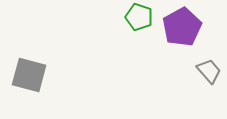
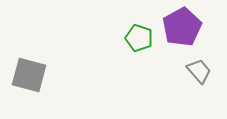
green pentagon: moved 21 px down
gray trapezoid: moved 10 px left
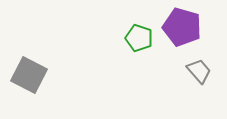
purple pentagon: rotated 27 degrees counterclockwise
gray square: rotated 12 degrees clockwise
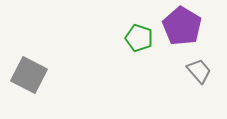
purple pentagon: moved 1 px up; rotated 15 degrees clockwise
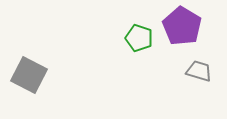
gray trapezoid: rotated 32 degrees counterclockwise
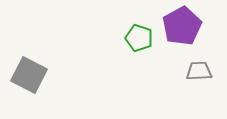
purple pentagon: rotated 12 degrees clockwise
gray trapezoid: rotated 20 degrees counterclockwise
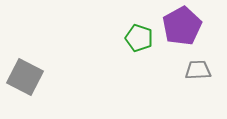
gray trapezoid: moved 1 px left, 1 px up
gray square: moved 4 px left, 2 px down
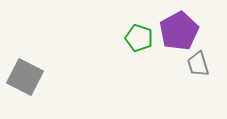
purple pentagon: moved 3 px left, 5 px down
gray trapezoid: moved 6 px up; rotated 104 degrees counterclockwise
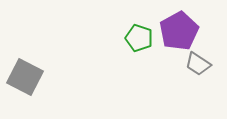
gray trapezoid: rotated 40 degrees counterclockwise
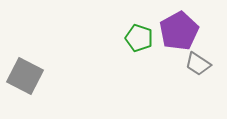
gray square: moved 1 px up
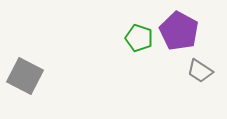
purple pentagon: rotated 15 degrees counterclockwise
gray trapezoid: moved 2 px right, 7 px down
